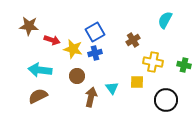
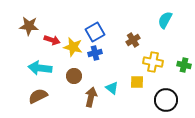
yellow star: moved 2 px up
cyan arrow: moved 2 px up
brown circle: moved 3 px left
cyan triangle: rotated 16 degrees counterclockwise
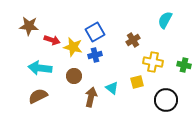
blue cross: moved 2 px down
yellow square: rotated 16 degrees counterclockwise
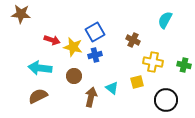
brown star: moved 8 px left, 12 px up
brown cross: rotated 32 degrees counterclockwise
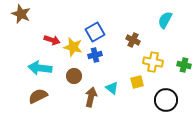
brown star: rotated 18 degrees clockwise
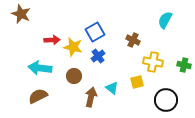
red arrow: rotated 21 degrees counterclockwise
blue cross: moved 3 px right, 1 px down; rotated 24 degrees counterclockwise
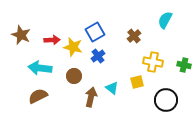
brown star: moved 21 px down
brown cross: moved 1 px right, 4 px up; rotated 24 degrees clockwise
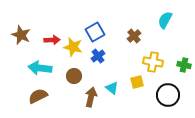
black circle: moved 2 px right, 5 px up
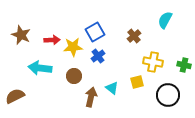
yellow star: rotated 18 degrees counterclockwise
brown semicircle: moved 23 px left
